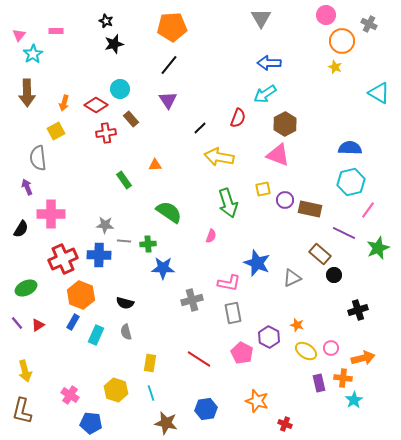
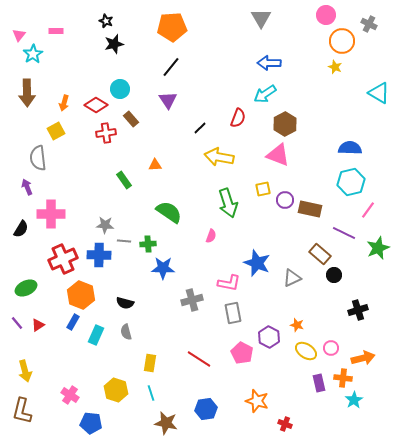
black line at (169, 65): moved 2 px right, 2 px down
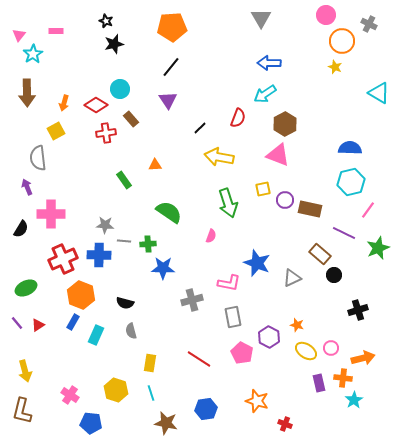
gray rectangle at (233, 313): moved 4 px down
gray semicircle at (126, 332): moved 5 px right, 1 px up
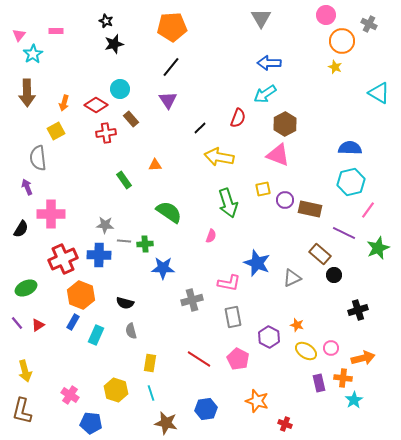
green cross at (148, 244): moved 3 px left
pink pentagon at (242, 353): moved 4 px left, 6 px down
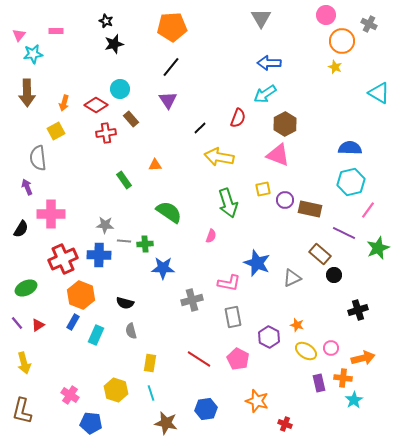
cyan star at (33, 54): rotated 24 degrees clockwise
yellow arrow at (25, 371): moved 1 px left, 8 px up
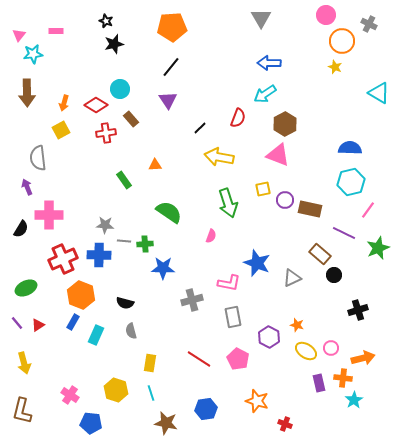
yellow square at (56, 131): moved 5 px right, 1 px up
pink cross at (51, 214): moved 2 px left, 1 px down
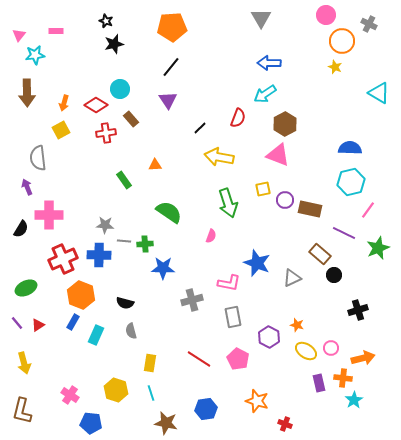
cyan star at (33, 54): moved 2 px right, 1 px down
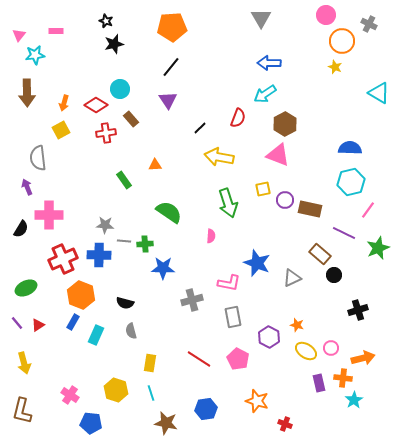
pink semicircle at (211, 236): rotated 16 degrees counterclockwise
